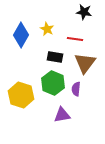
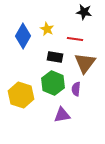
blue diamond: moved 2 px right, 1 px down
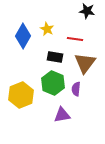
black star: moved 3 px right, 1 px up
yellow hexagon: rotated 20 degrees clockwise
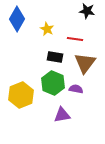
blue diamond: moved 6 px left, 17 px up
purple semicircle: rotated 96 degrees clockwise
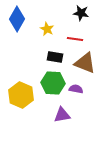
black star: moved 6 px left, 2 px down
brown triangle: rotated 45 degrees counterclockwise
green hexagon: rotated 20 degrees counterclockwise
yellow hexagon: rotated 15 degrees counterclockwise
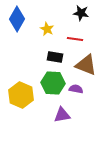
brown triangle: moved 1 px right, 2 px down
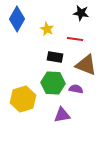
yellow hexagon: moved 2 px right, 4 px down; rotated 20 degrees clockwise
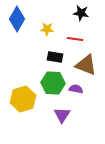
yellow star: rotated 24 degrees counterclockwise
purple triangle: rotated 48 degrees counterclockwise
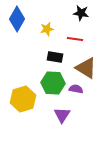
yellow star: rotated 16 degrees counterclockwise
brown triangle: moved 3 px down; rotated 10 degrees clockwise
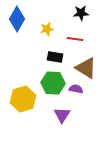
black star: rotated 14 degrees counterclockwise
